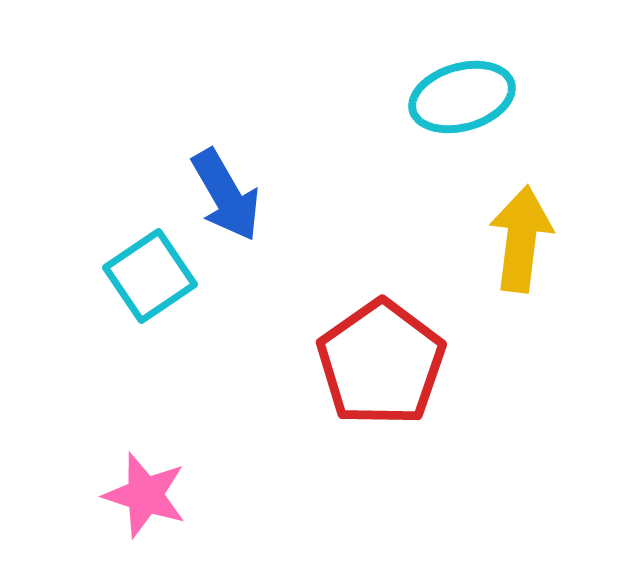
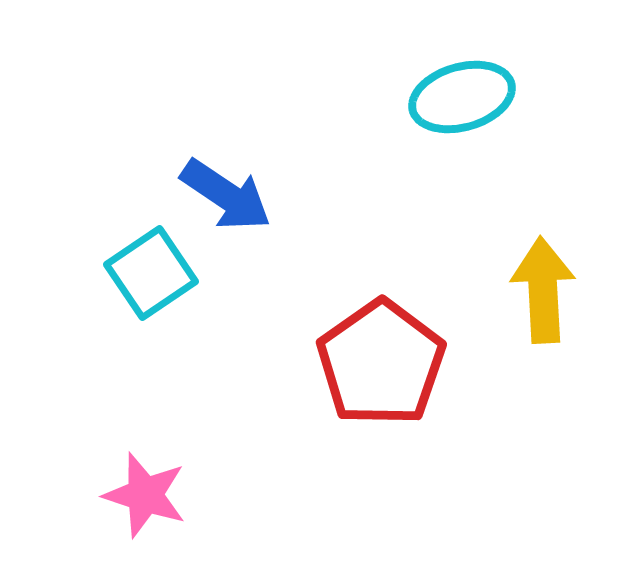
blue arrow: rotated 26 degrees counterclockwise
yellow arrow: moved 22 px right, 51 px down; rotated 10 degrees counterclockwise
cyan square: moved 1 px right, 3 px up
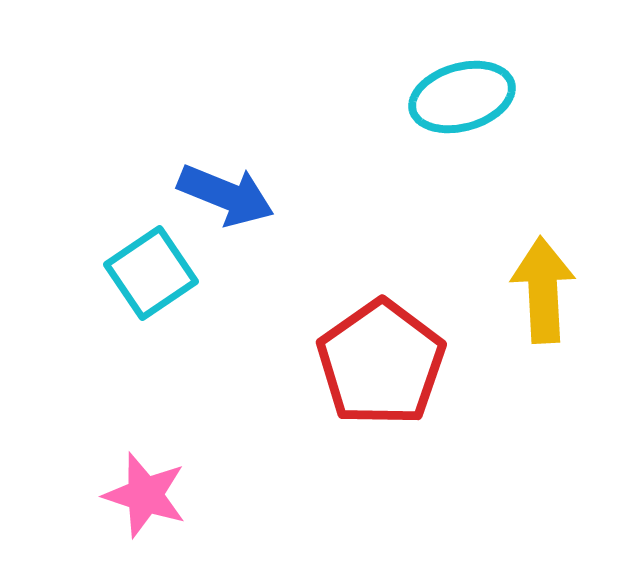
blue arrow: rotated 12 degrees counterclockwise
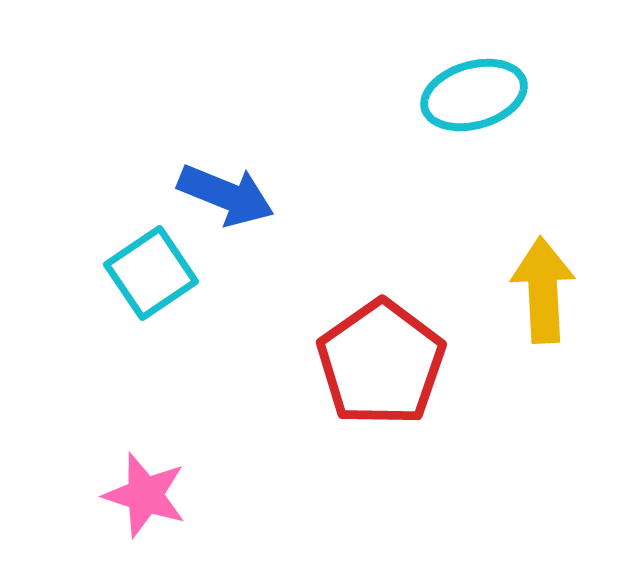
cyan ellipse: moved 12 px right, 2 px up
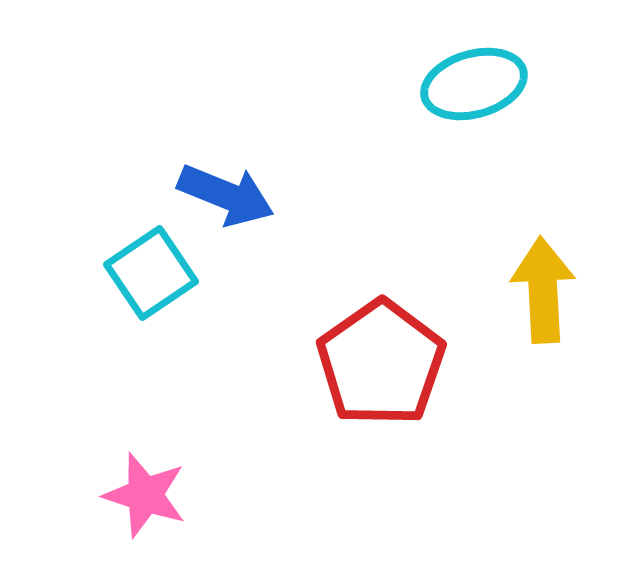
cyan ellipse: moved 11 px up
